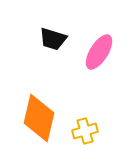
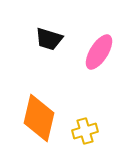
black trapezoid: moved 4 px left
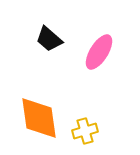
black trapezoid: rotated 24 degrees clockwise
orange diamond: rotated 21 degrees counterclockwise
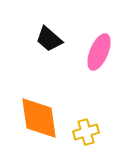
pink ellipse: rotated 9 degrees counterclockwise
yellow cross: moved 1 px right, 1 px down
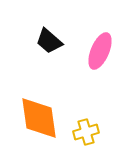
black trapezoid: moved 2 px down
pink ellipse: moved 1 px right, 1 px up
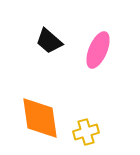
pink ellipse: moved 2 px left, 1 px up
orange diamond: moved 1 px right
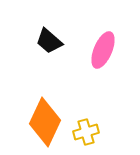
pink ellipse: moved 5 px right
orange diamond: moved 5 px right, 4 px down; rotated 33 degrees clockwise
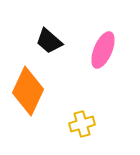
orange diamond: moved 17 px left, 31 px up
yellow cross: moved 4 px left, 8 px up
